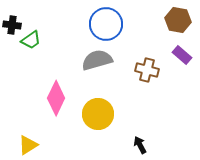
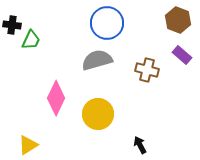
brown hexagon: rotated 10 degrees clockwise
blue circle: moved 1 px right, 1 px up
green trapezoid: rotated 30 degrees counterclockwise
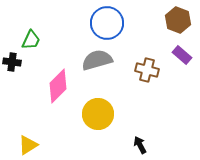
black cross: moved 37 px down
pink diamond: moved 2 px right, 12 px up; rotated 20 degrees clockwise
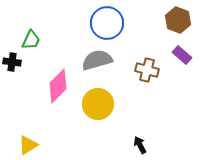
yellow circle: moved 10 px up
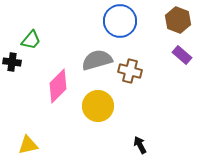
blue circle: moved 13 px right, 2 px up
green trapezoid: rotated 15 degrees clockwise
brown cross: moved 17 px left, 1 px down
yellow circle: moved 2 px down
yellow triangle: rotated 20 degrees clockwise
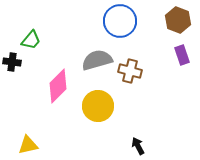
purple rectangle: rotated 30 degrees clockwise
black arrow: moved 2 px left, 1 px down
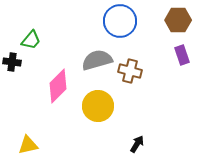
brown hexagon: rotated 20 degrees counterclockwise
black arrow: moved 1 px left, 2 px up; rotated 60 degrees clockwise
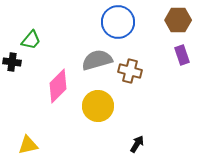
blue circle: moved 2 px left, 1 px down
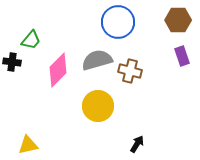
purple rectangle: moved 1 px down
pink diamond: moved 16 px up
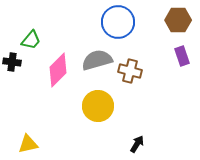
yellow triangle: moved 1 px up
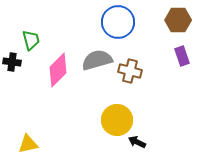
green trapezoid: rotated 55 degrees counterclockwise
yellow circle: moved 19 px right, 14 px down
black arrow: moved 2 px up; rotated 96 degrees counterclockwise
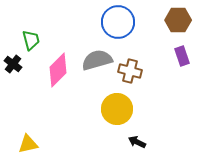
black cross: moved 1 px right, 2 px down; rotated 30 degrees clockwise
yellow circle: moved 11 px up
